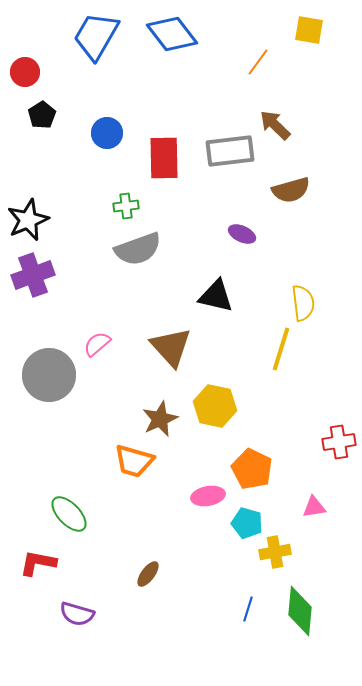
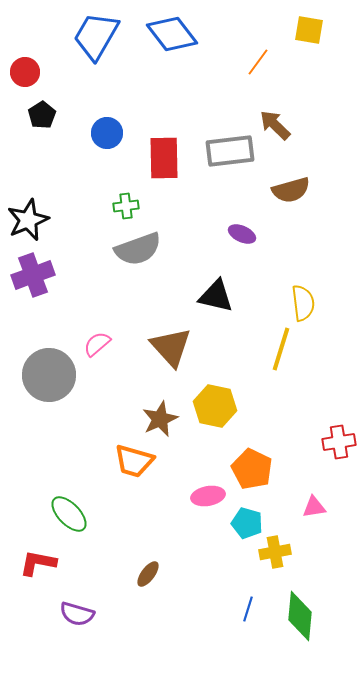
green diamond: moved 5 px down
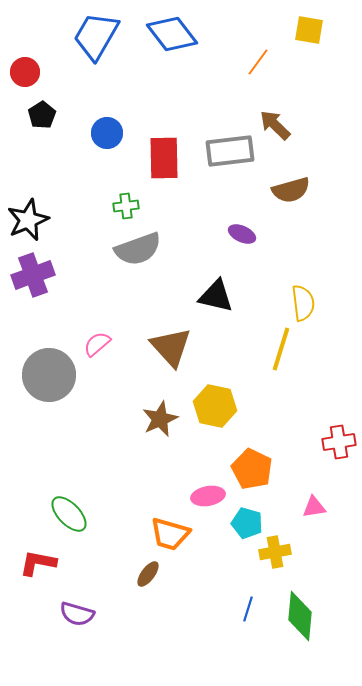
orange trapezoid: moved 36 px right, 73 px down
